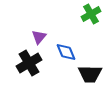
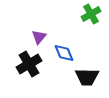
blue diamond: moved 2 px left, 1 px down
black cross: moved 1 px down
black trapezoid: moved 3 px left, 3 px down
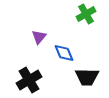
green cross: moved 5 px left
black cross: moved 16 px down
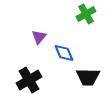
black trapezoid: moved 1 px right
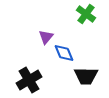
green cross: rotated 24 degrees counterclockwise
purple triangle: moved 7 px right
black trapezoid: moved 2 px left, 1 px up
